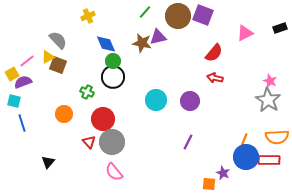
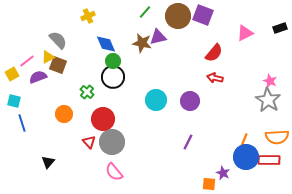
purple semicircle: moved 15 px right, 5 px up
green cross: rotated 16 degrees clockwise
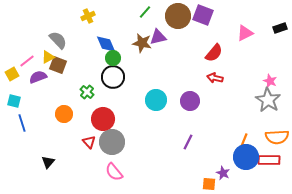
green circle: moved 3 px up
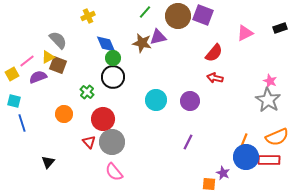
orange semicircle: rotated 20 degrees counterclockwise
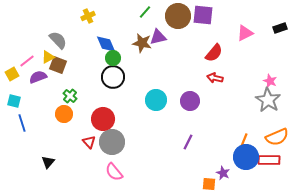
purple square: rotated 15 degrees counterclockwise
green cross: moved 17 px left, 4 px down
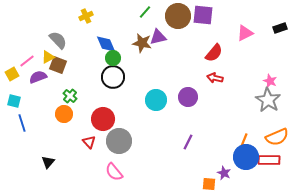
yellow cross: moved 2 px left
purple circle: moved 2 px left, 4 px up
gray circle: moved 7 px right, 1 px up
purple star: moved 1 px right
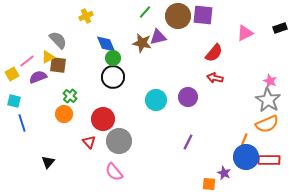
brown square: rotated 12 degrees counterclockwise
orange semicircle: moved 10 px left, 13 px up
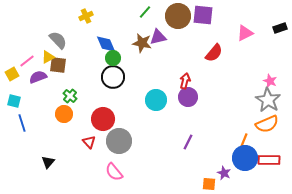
red arrow: moved 30 px left, 3 px down; rotated 91 degrees clockwise
blue circle: moved 1 px left, 1 px down
